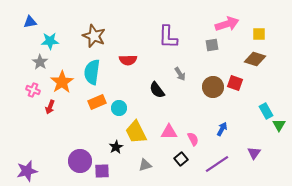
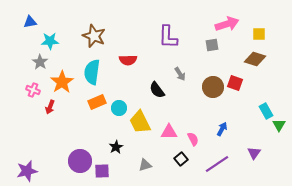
yellow trapezoid: moved 4 px right, 10 px up
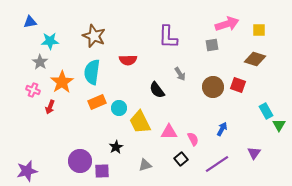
yellow square: moved 4 px up
red square: moved 3 px right, 2 px down
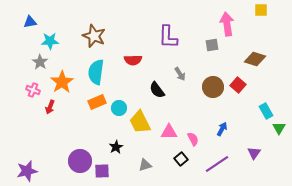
pink arrow: rotated 80 degrees counterclockwise
yellow square: moved 2 px right, 20 px up
red semicircle: moved 5 px right
cyan semicircle: moved 4 px right
red square: rotated 21 degrees clockwise
green triangle: moved 3 px down
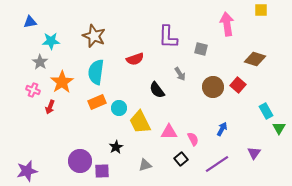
cyan star: moved 1 px right
gray square: moved 11 px left, 4 px down; rotated 24 degrees clockwise
red semicircle: moved 2 px right, 1 px up; rotated 18 degrees counterclockwise
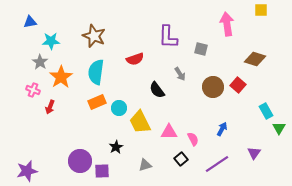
orange star: moved 1 px left, 5 px up
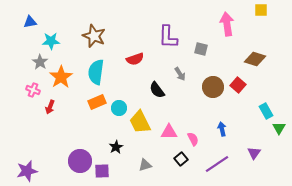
blue arrow: rotated 40 degrees counterclockwise
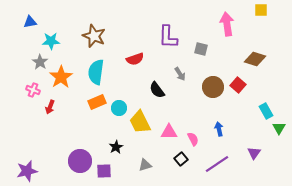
blue arrow: moved 3 px left
purple square: moved 2 px right
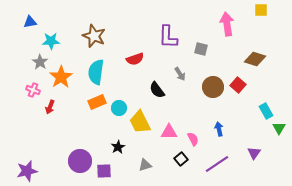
black star: moved 2 px right
